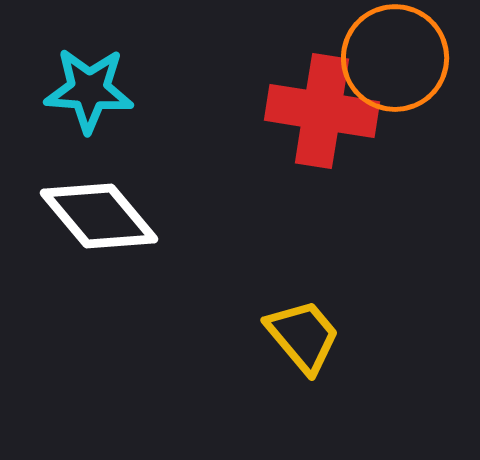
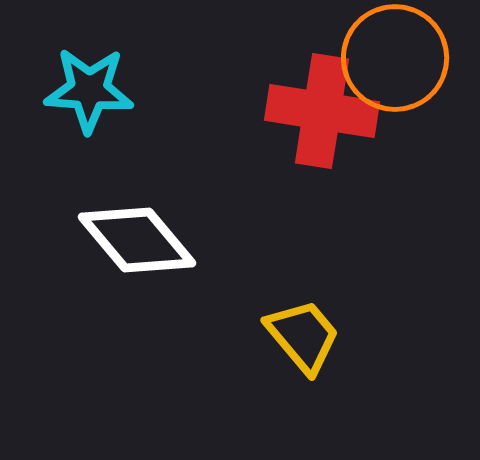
white diamond: moved 38 px right, 24 px down
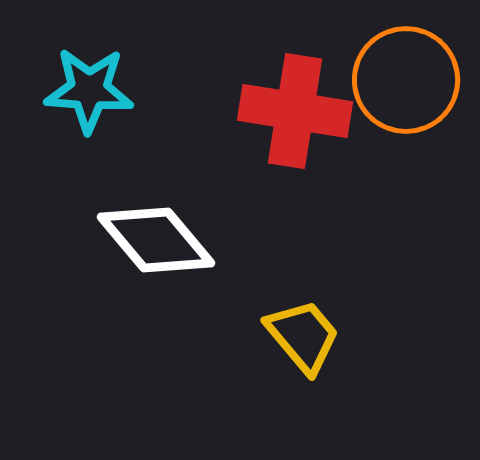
orange circle: moved 11 px right, 22 px down
red cross: moved 27 px left
white diamond: moved 19 px right
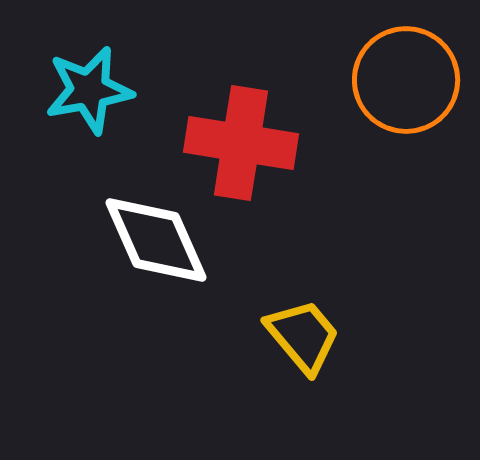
cyan star: rotated 14 degrees counterclockwise
red cross: moved 54 px left, 32 px down
white diamond: rotated 16 degrees clockwise
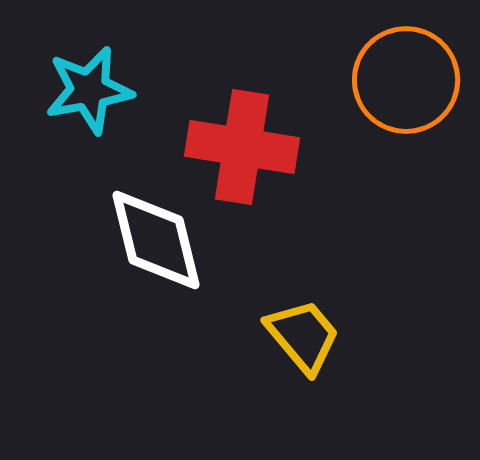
red cross: moved 1 px right, 4 px down
white diamond: rotated 10 degrees clockwise
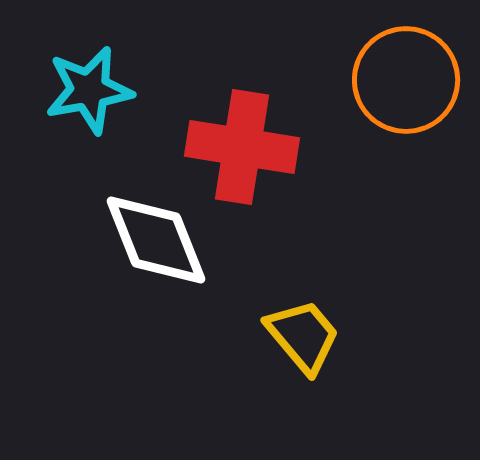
white diamond: rotated 8 degrees counterclockwise
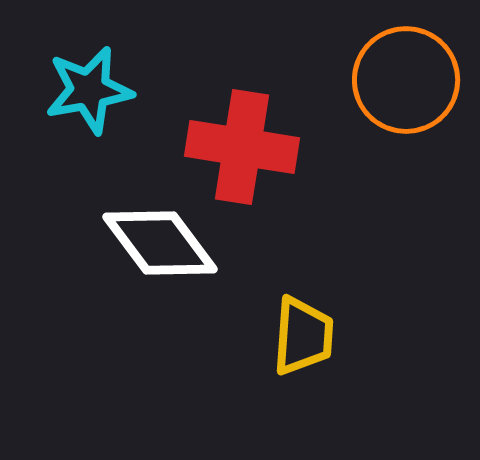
white diamond: moved 4 px right, 3 px down; rotated 15 degrees counterclockwise
yellow trapezoid: rotated 44 degrees clockwise
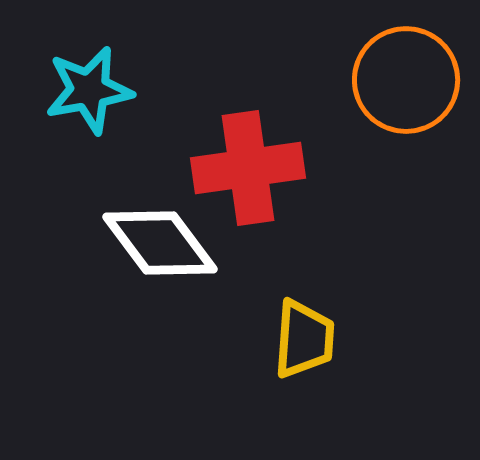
red cross: moved 6 px right, 21 px down; rotated 17 degrees counterclockwise
yellow trapezoid: moved 1 px right, 3 px down
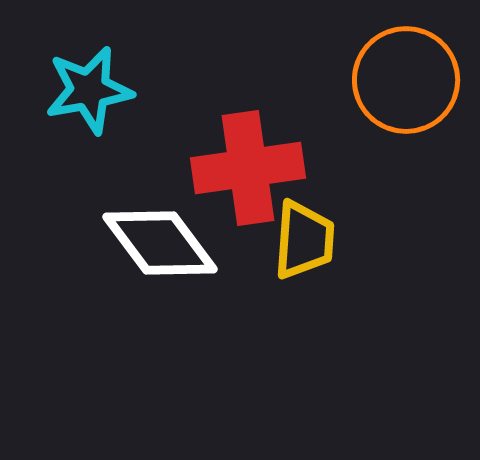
yellow trapezoid: moved 99 px up
